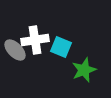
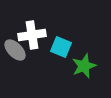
white cross: moved 3 px left, 5 px up
green star: moved 4 px up
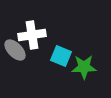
cyan square: moved 9 px down
green star: moved 1 px down; rotated 20 degrees clockwise
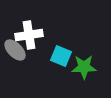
white cross: moved 3 px left
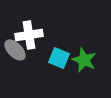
cyan square: moved 2 px left, 2 px down
green star: moved 7 px up; rotated 25 degrees clockwise
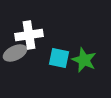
gray ellipse: moved 3 px down; rotated 70 degrees counterclockwise
cyan square: rotated 10 degrees counterclockwise
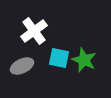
white cross: moved 5 px right, 4 px up; rotated 28 degrees counterclockwise
gray ellipse: moved 7 px right, 13 px down
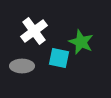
green star: moved 3 px left, 18 px up
gray ellipse: rotated 25 degrees clockwise
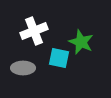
white cross: rotated 16 degrees clockwise
gray ellipse: moved 1 px right, 2 px down
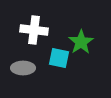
white cross: moved 1 px up; rotated 28 degrees clockwise
green star: rotated 15 degrees clockwise
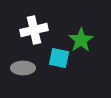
white cross: rotated 20 degrees counterclockwise
green star: moved 2 px up
